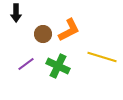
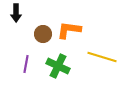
orange L-shape: rotated 145 degrees counterclockwise
purple line: rotated 42 degrees counterclockwise
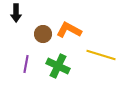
orange L-shape: rotated 20 degrees clockwise
yellow line: moved 1 px left, 2 px up
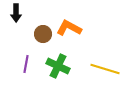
orange L-shape: moved 2 px up
yellow line: moved 4 px right, 14 px down
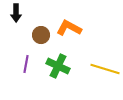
brown circle: moved 2 px left, 1 px down
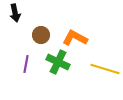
black arrow: moved 1 px left; rotated 12 degrees counterclockwise
orange L-shape: moved 6 px right, 10 px down
green cross: moved 4 px up
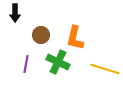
black arrow: rotated 12 degrees clockwise
orange L-shape: rotated 105 degrees counterclockwise
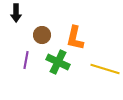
black arrow: moved 1 px right
brown circle: moved 1 px right
purple line: moved 4 px up
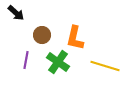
black arrow: rotated 48 degrees counterclockwise
green cross: rotated 10 degrees clockwise
yellow line: moved 3 px up
